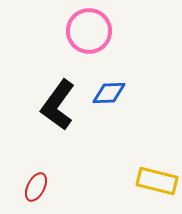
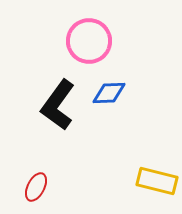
pink circle: moved 10 px down
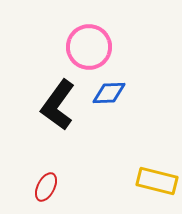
pink circle: moved 6 px down
red ellipse: moved 10 px right
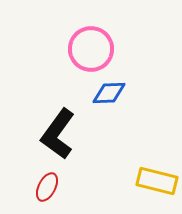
pink circle: moved 2 px right, 2 px down
black L-shape: moved 29 px down
red ellipse: moved 1 px right
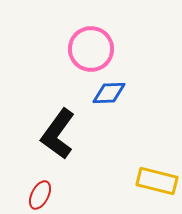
red ellipse: moved 7 px left, 8 px down
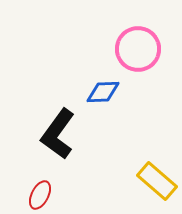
pink circle: moved 47 px right
blue diamond: moved 6 px left, 1 px up
yellow rectangle: rotated 27 degrees clockwise
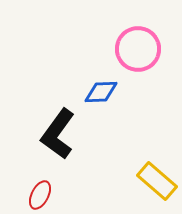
blue diamond: moved 2 px left
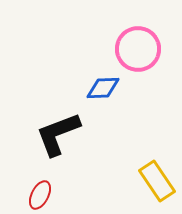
blue diamond: moved 2 px right, 4 px up
black L-shape: rotated 33 degrees clockwise
yellow rectangle: rotated 15 degrees clockwise
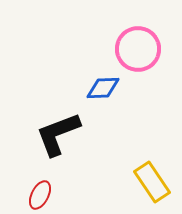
yellow rectangle: moved 5 px left, 1 px down
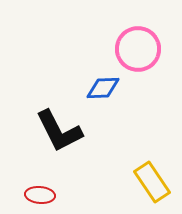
black L-shape: moved 1 px right, 3 px up; rotated 96 degrees counterclockwise
red ellipse: rotated 68 degrees clockwise
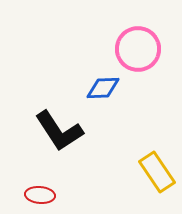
black L-shape: rotated 6 degrees counterclockwise
yellow rectangle: moved 5 px right, 10 px up
